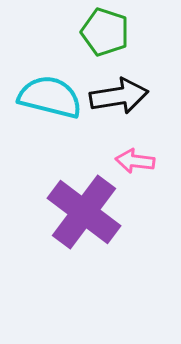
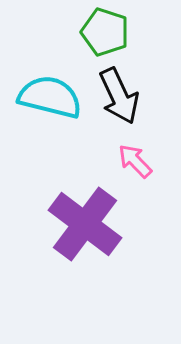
black arrow: rotated 74 degrees clockwise
pink arrow: rotated 39 degrees clockwise
purple cross: moved 1 px right, 12 px down
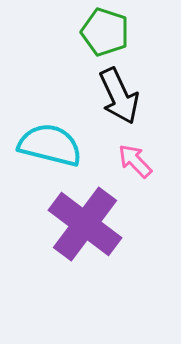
cyan semicircle: moved 48 px down
